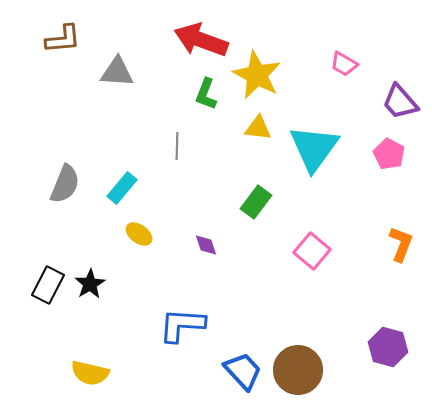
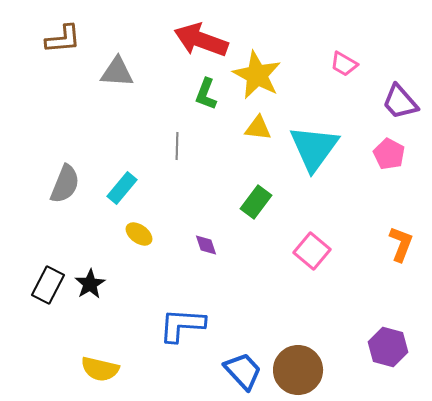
yellow semicircle: moved 10 px right, 4 px up
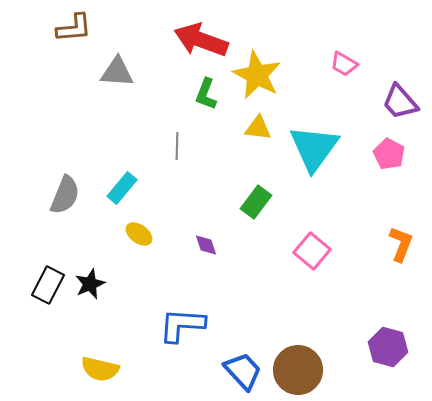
brown L-shape: moved 11 px right, 11 px up
gray semicircle: moved 11 px down
black star: rotated 8 degrees clockwise
